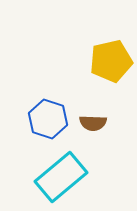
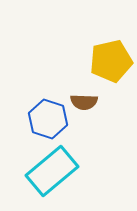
brown semicircle: moved 9 px left, 21 px up
cyan rectangle: moved 9 px left, 6 px up
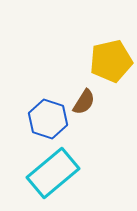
brown semicircle: rotated 60 degrees counterclockwise
cyan rectangle: moved 1 px right, 2 px down
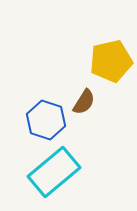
blue hexagon: moved 2 px left, 1 px down
cyan rectangle: moved 1 px right, 1 px up
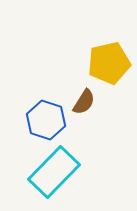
yellow pentagon: moved 2 px left, 2 px down
cyan rectangle: rotated 6 degrees counterclockwise
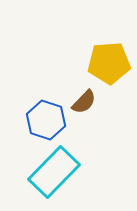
yellow pentagon: rotated 9 degrees clockwise
brown semicircle: rotated 12 degrees clockwise
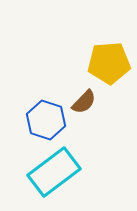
cyan rectangle: rotated 9 degrees clockwise
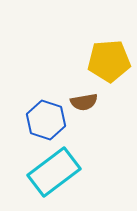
yellow pentagon: moved 2 px up
brown semicircle: rotated 36 degrees clockwise
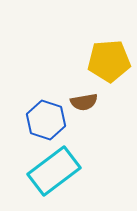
cyan rectangle: moved 1 px up
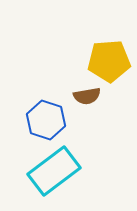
brown semicircle: moved 3 px right, 6 px up
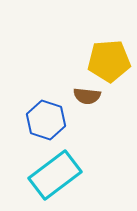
brown semicircle: rotated 16 degrees clockwise
cyan rectangle: moved 1 px right, 4 px down
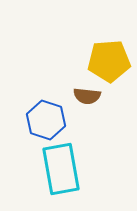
cyan rectangle: moved 6 px right, 6 px up; rotated 63 degrees counterclockwise
